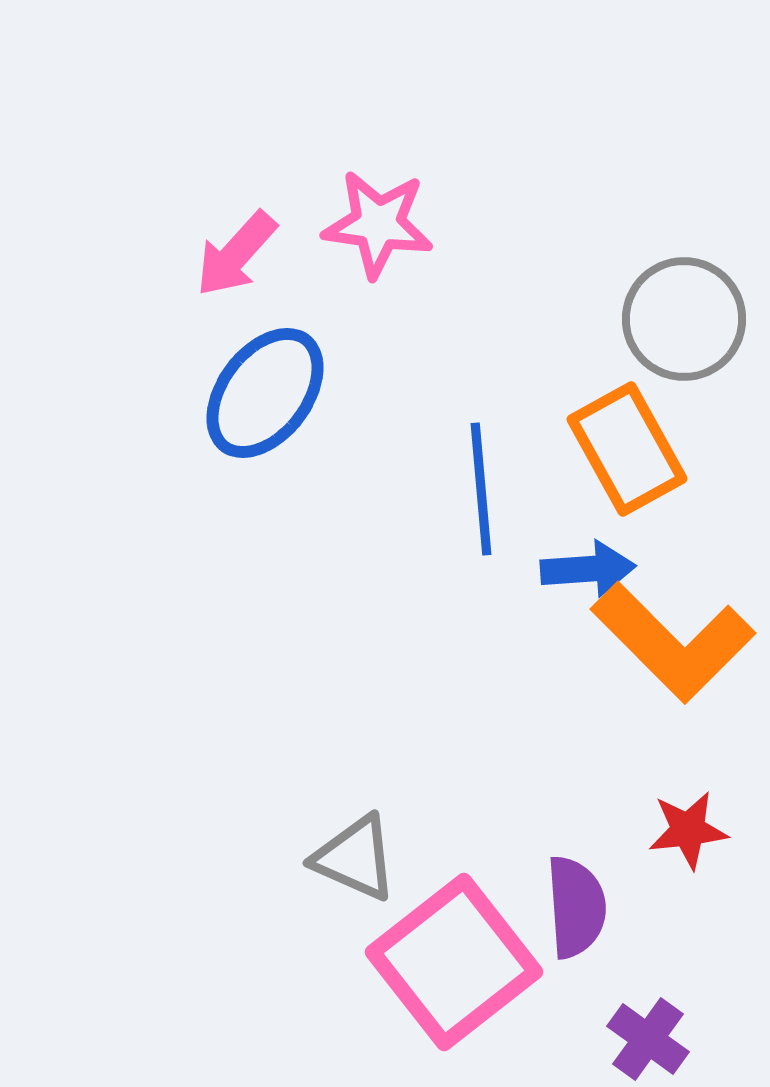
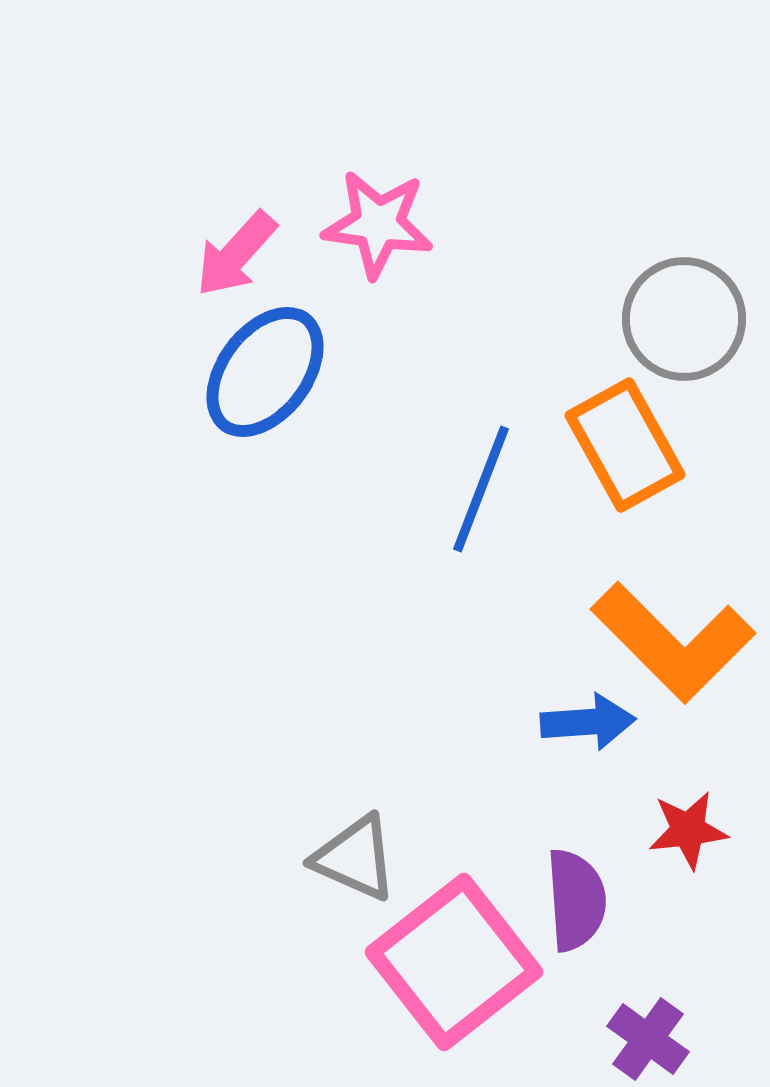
blue ellipse: moved 21 px up
orange rectangle: moved 2 px left, 4 px up
blue line: rotated 26 degrees clockwise
blue arrow: moved 153 px down
purple semicircle: moved 7 px up
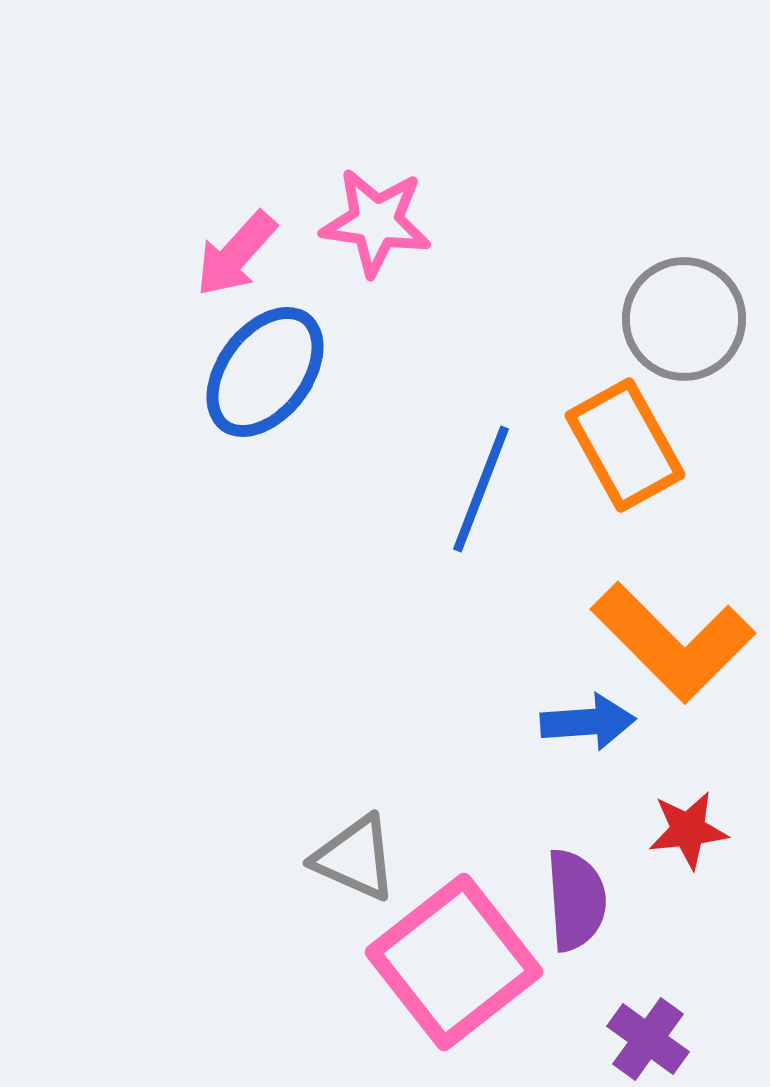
pink star: moved 2 px left, 2 px up
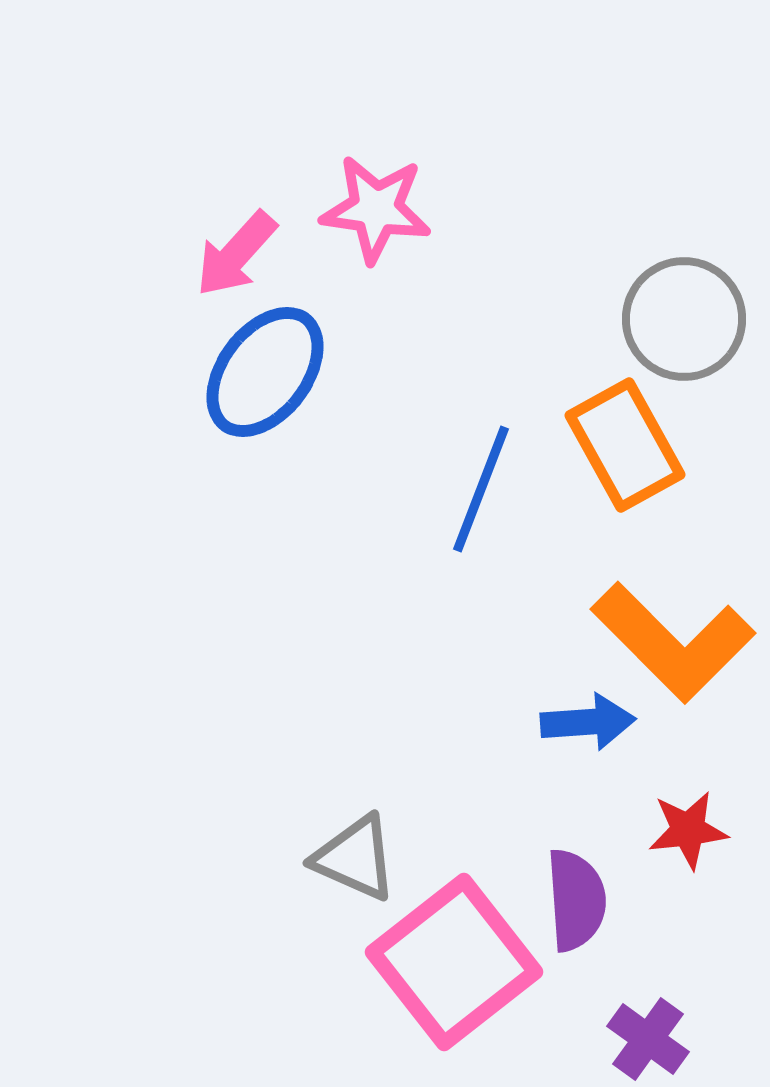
pink star: moved 13 px up
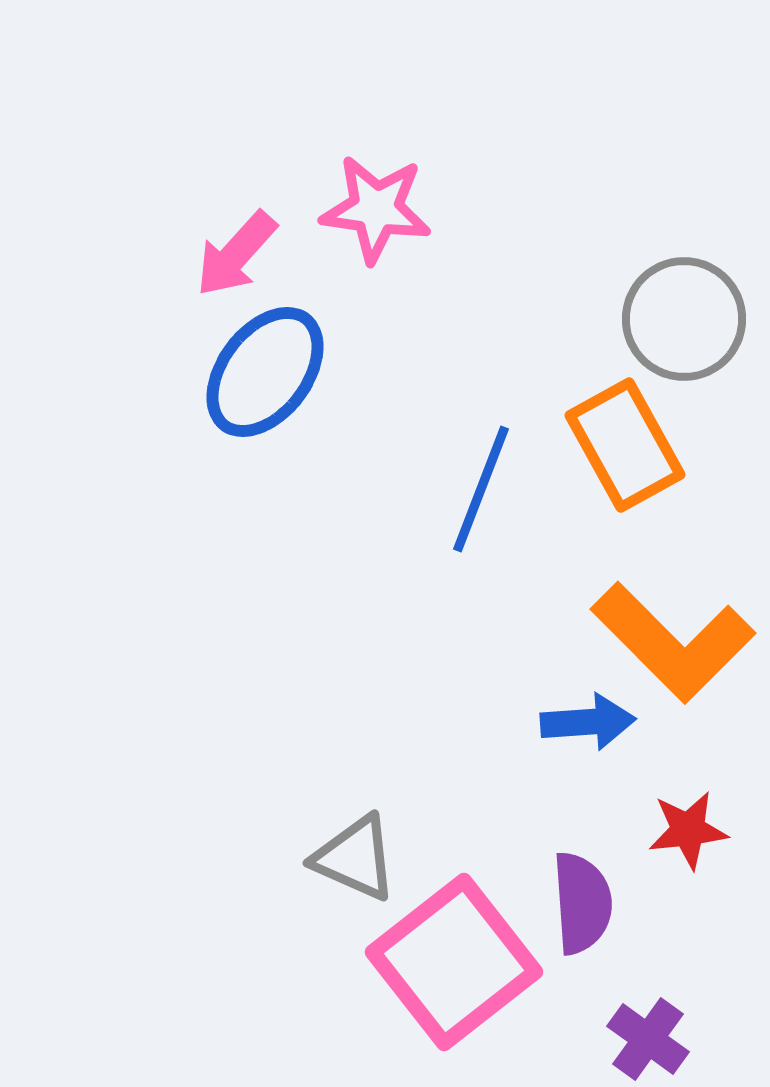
purple semicircle: moved 6 px right, 3 px down
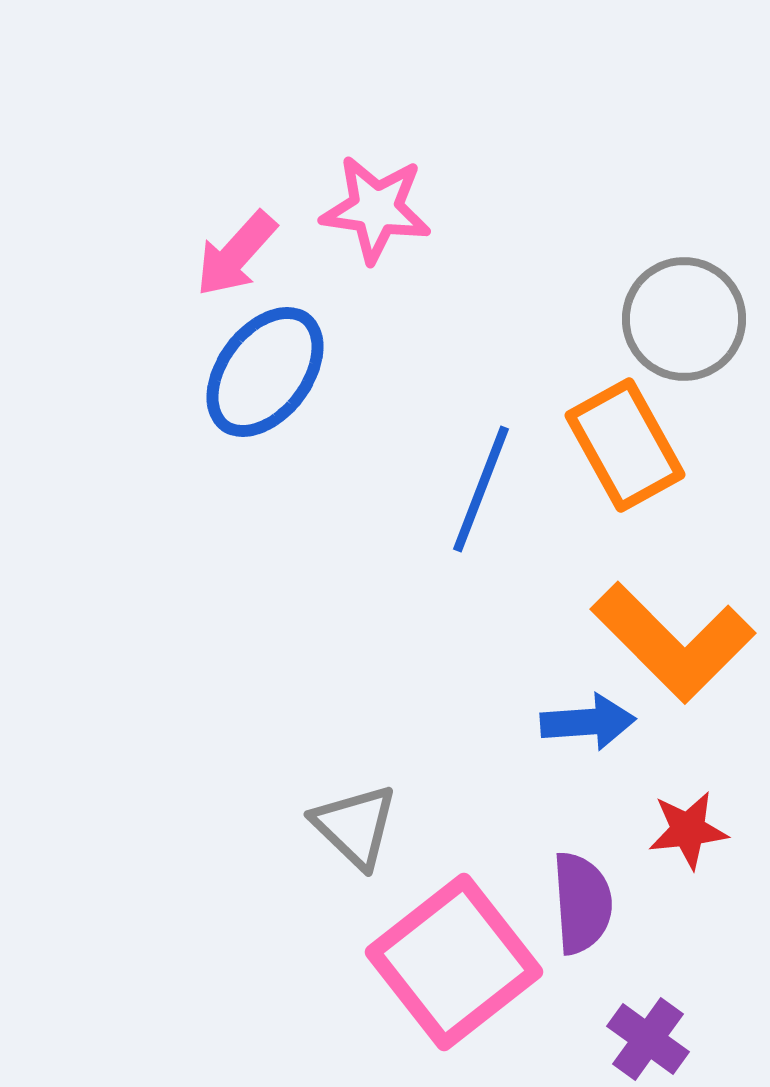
gray triangle: moved 32 px up; rotated 20 degrees clockwise
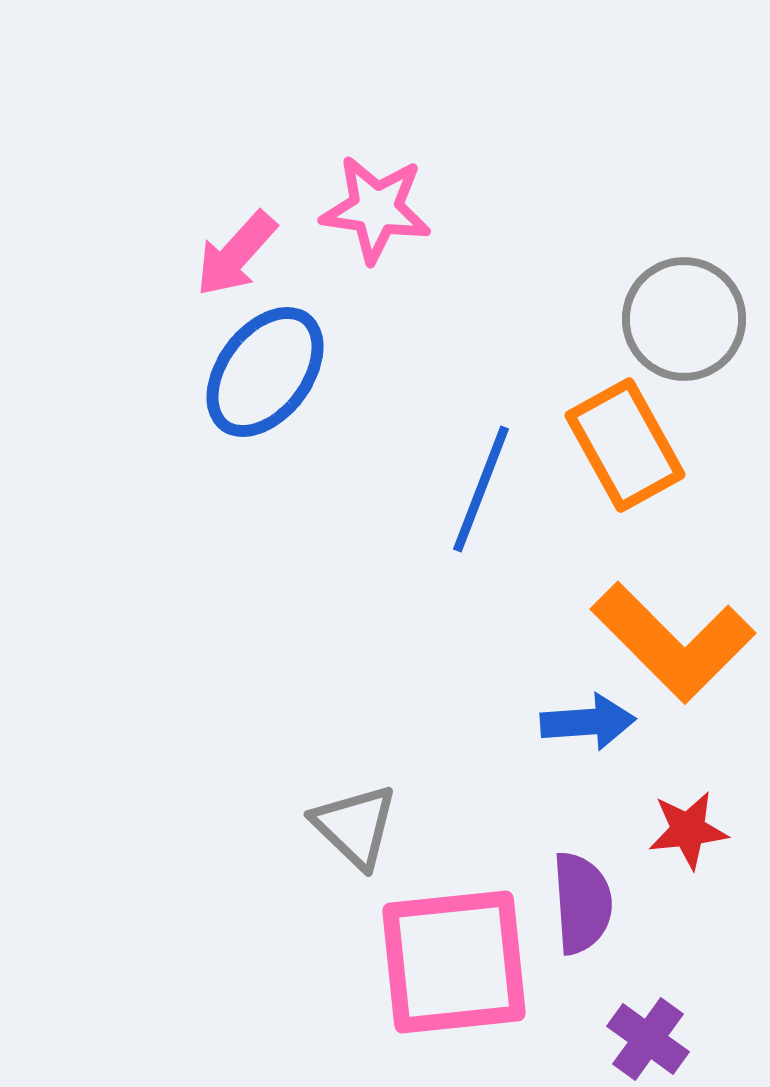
pink square: rotated 32 degrees clockwise
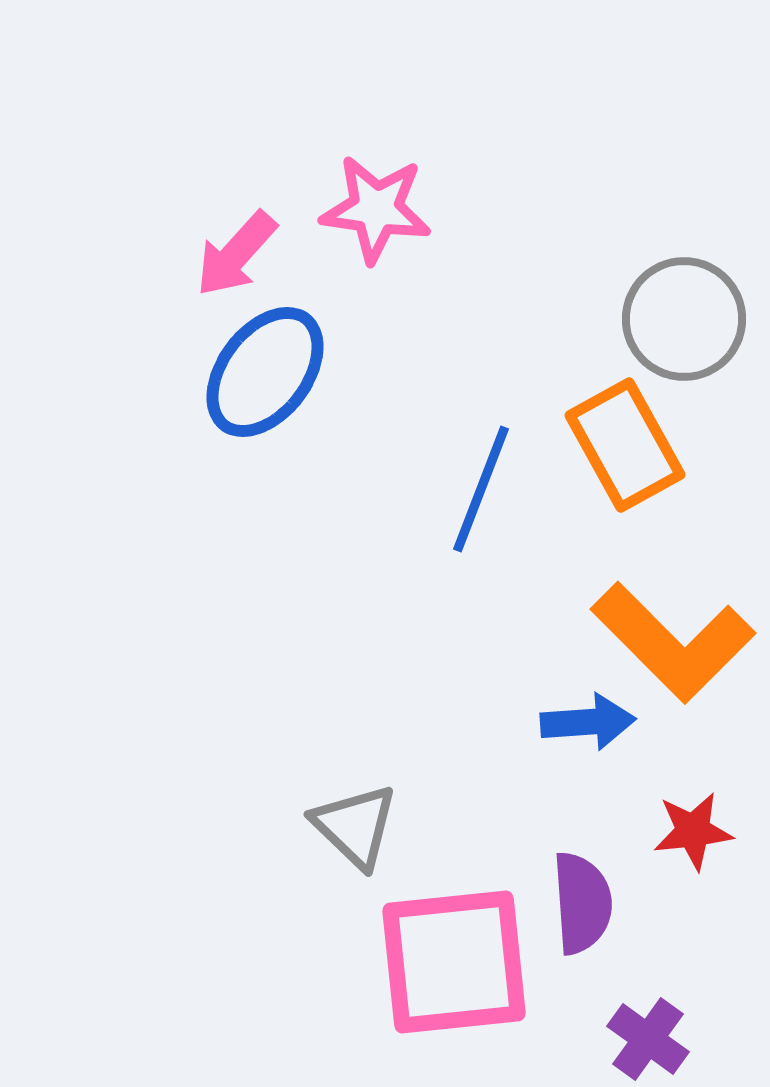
red star: moved 5 px right, 1 px down
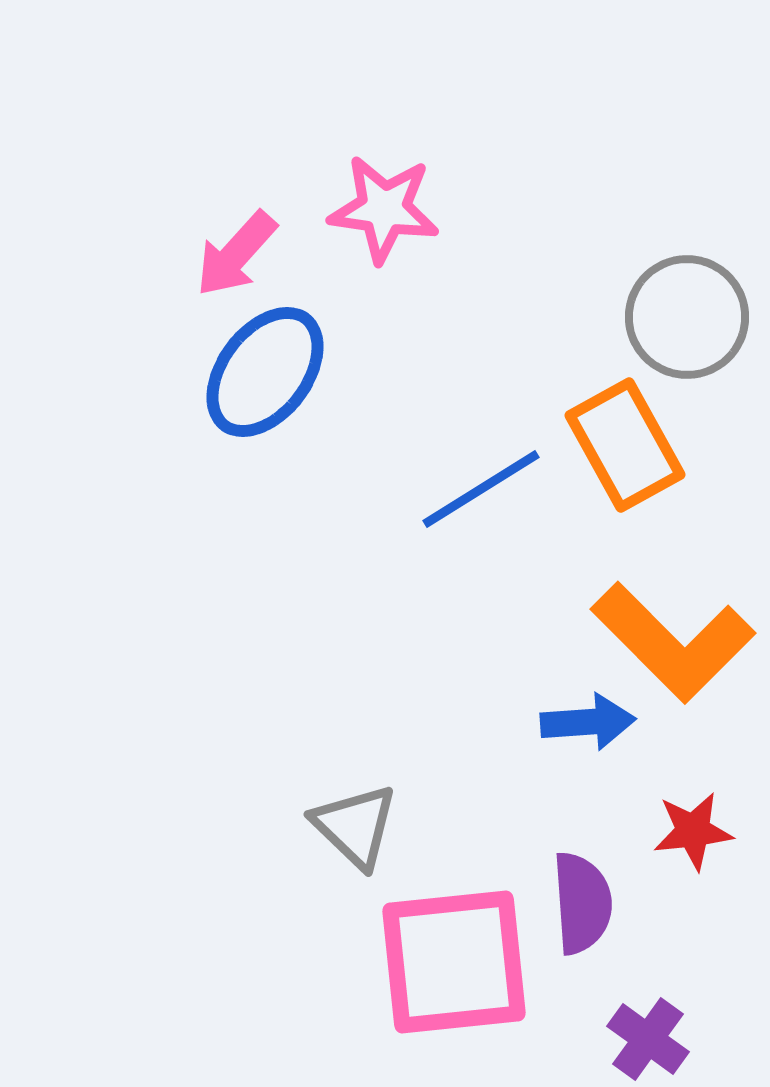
pink star: moved 8 px right
gray circle: moved 3 px right, 2 px up
blue line: rotated 37 degrees clockwise
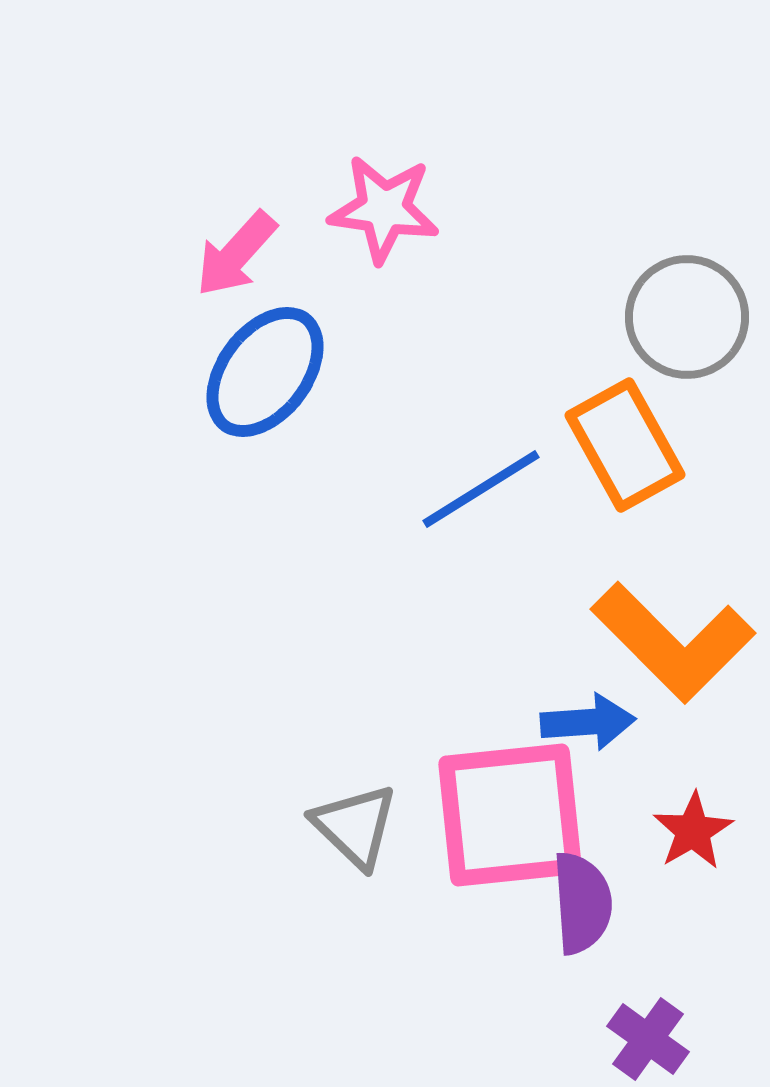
red star: rotated 24 degrees counterclockwise
pink square: moved 56 px right, 147 px up
